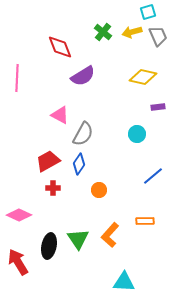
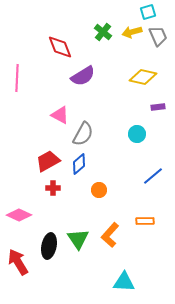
blue diamond: rotated 15 degrees clockwise
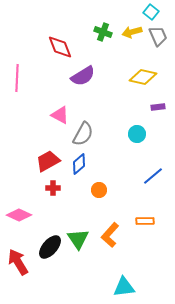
cyan square: moved 3 px right; rotated 35 degrees counterclockwise
green cross: rotated 18 degrees counterclockwise
black ellipse: moved 1 px right, 1 px down; rotated 30 degrees clockwise
cyan triangle: moved 5 px down; rotated 10 degrees counterclockwise
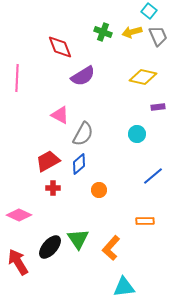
cyan square: moved 2 px left, 1 px up
orange L-shape: moved 1 px right, 13 px down
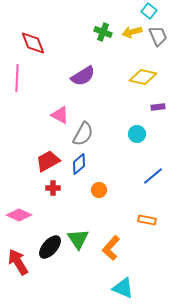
red diamond: moved 27 px left, 4 px up
orange rectangle: moved 2 px right, 1 px up; rotated 12 degrees clockwise
cyan triangle: moved 1 px left, 1 px down; rotated 30 degrees clockwise
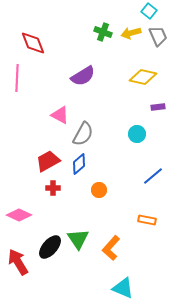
yellow arrow: moved 1 px left, 1 px down
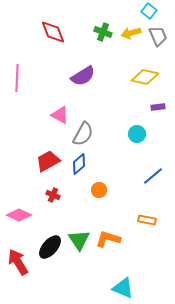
red diamond: moved 20 px right, 11 px up
yellow diamond: moved 2 px right
red cross: moved 7 px down; rotated 24 degrees clockwise
green triangle: moved 1 px right, 1 px down
orange L-shape: moved 3 px left, 9 px up; rotated 65 degrees clockwise
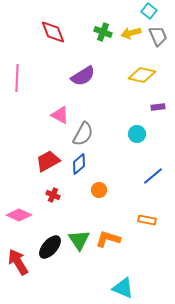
yellow diamond: moved 3 px left, 2 px up
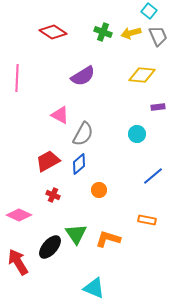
red diamond: rotated 36 degrees counterclockwise
yellow diamond: rotated 8 degrees counterclockwise
green triangle: moved 3 px left, 6 px up
cyan triangle: moved 29 px left
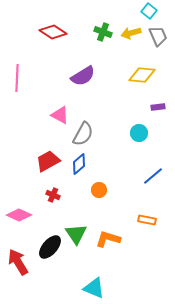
cyan circle: moved 2 px right, 1 px up
